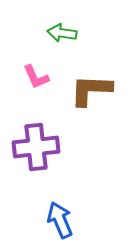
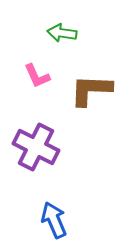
pink L-shape: moved 1 px right, 1 px up
purple cross: rotated 33 degrees clockwise
blue arrow: moved 6 px left
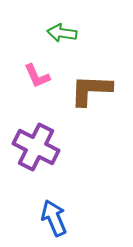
blue arrow: moved 2 px up
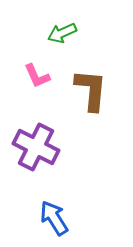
green arrow: rotated 32 degrees counterclockwise
brown L-shape: rotated 93 degrees clockwise
blue arrow: rotated 9 degrees counterclockwise
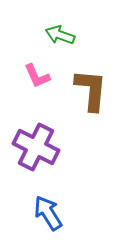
green arrow: moved 2 px left, 2 px down; rotated 44 degrees clockwise
blue arrow: moved 6 px left, 5 px up
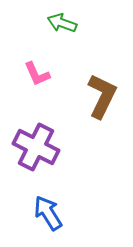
green arrow: moved 2 px right, 12 px up
pink L-shape: moved 2 px up
brown L-shape: moved 11 px right, 6 px down; rotated 21 degrees clockwise
